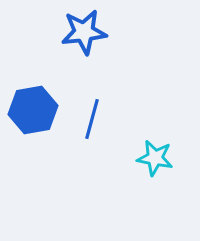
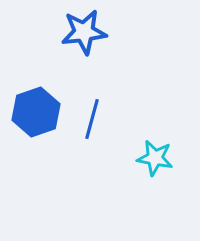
blue hexagon: moved 3 px right, 2 px down; rotated 9 degrees counterclockwise
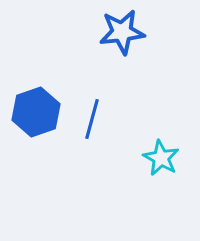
blue star: moved 38 px right
cyan star: moved 6 px right; rotated 18 degrees clockwise
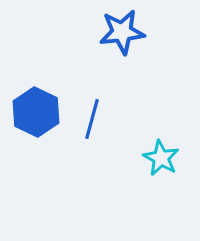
blue hexagon: rotated 15 degrees counterclockwise
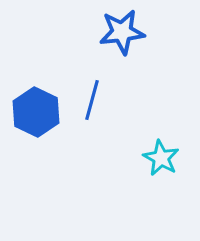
blue line: moved 19 px up
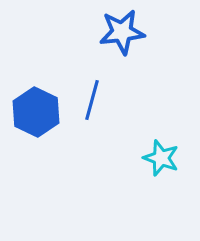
cyan star: rotated 9 degrees counterclockwise
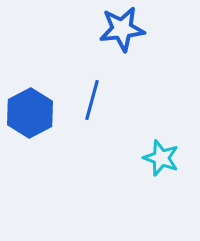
blue star: moved 3 px up
blue hexagon: moved 6 px left, 1 px down; rotated 6 degrees clockwise
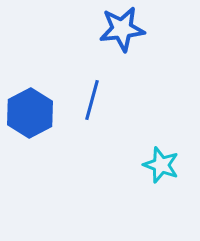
cyan star: moved 7 px down
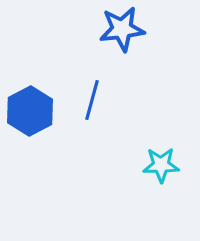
blue hexagon: moved 2 px up
cyan star: rotated 21 degrees counterclockwise
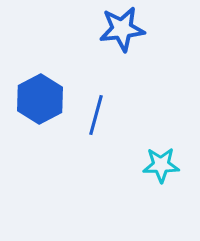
blue line: moved 4 px right, 15 px down
blue hexagon: moved 10 px right, 12 px up
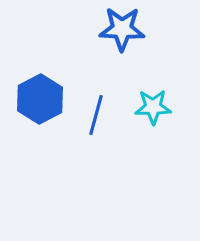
blue star: rotated 9 degrees clockwise
cyan star: moved 8 px left, 58 px up
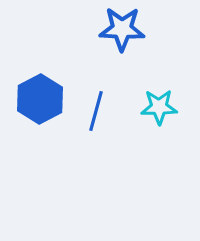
cyan star: moved 6 px right
blue line: moved 4 px up
